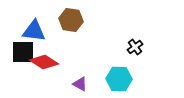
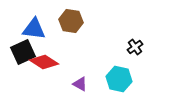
brown hexagon: moved 1 px down
blue triangle: moved 2 px up
black square: rotated 25 degrees counterclockwise
cyan hexagon: rotated 10 degrees clockwise
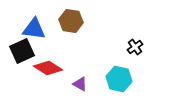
black square: moved 1 px left, 1 px up
red diamond: moved 4 px right, 6 px down
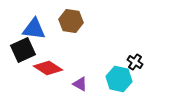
black cross: moved 15 px down; rotated 21 degrees counterclockwise
black square: moved 1 px right, 1 px up
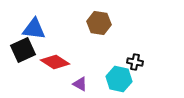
brown hexagon: moved 28 px right, 2 px down
black cross: rotated 21 degrees counterclockwise
red diamond: moved 7 px right, 6 px up
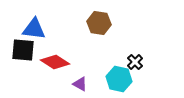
black square: rotated 30 degrees clockwise
black cross: rotated 35 degrees clockwise
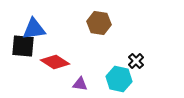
blue triangle: rotated 15 degrees counterclockwise
black square: moved 4 px up
black cross: moved 1 px right, 1 px up
purple triangle: rotated 21 degrees counterclockwise
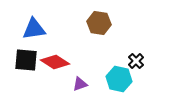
black square: moved 3 px right, 14 px down
purple triangle: rotated 28 degrees counterclockwise
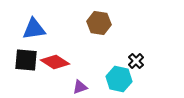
purple triangle: moved 3 px down
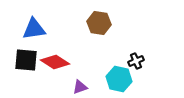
black cross: rotated 21 degrees clockwise
